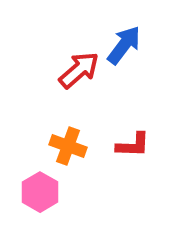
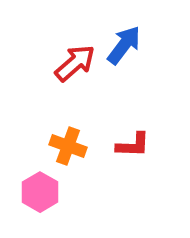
red arrow: moved 4 px left, 7 px up
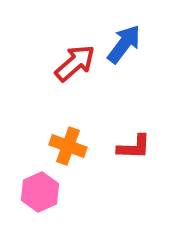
blue arrow: moved 1 px up
red L-shape: moved 1 px right, 2 px down
pink hexagon: rotated 6 degrees clockwise
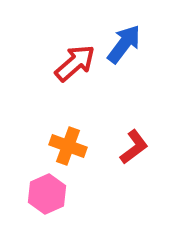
red L-shape: rotated 39 degrees counterclockwise
pink hexagon: moved 7 px right, 2 px down
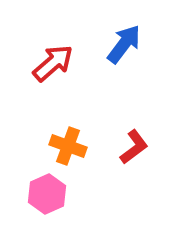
red arrow: moved 22 px left
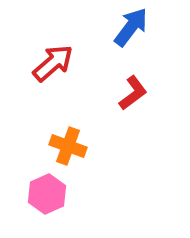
blue arrow: moved 7 px right, 17 px up
red L-shape: moved 1 px left, 54 px up
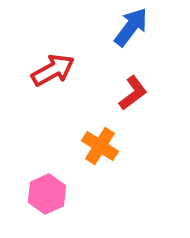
red arrow: moved 7 px down; rotated 12 degrees clockwise
orange cross: moved 32 px right; rotated 12 degrees clockwise
